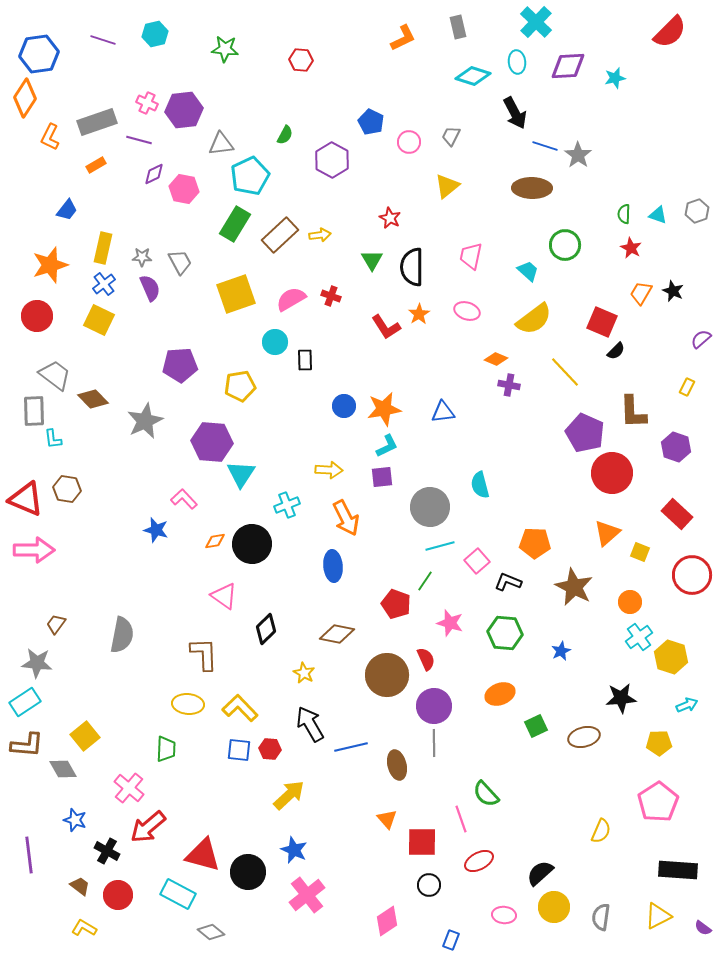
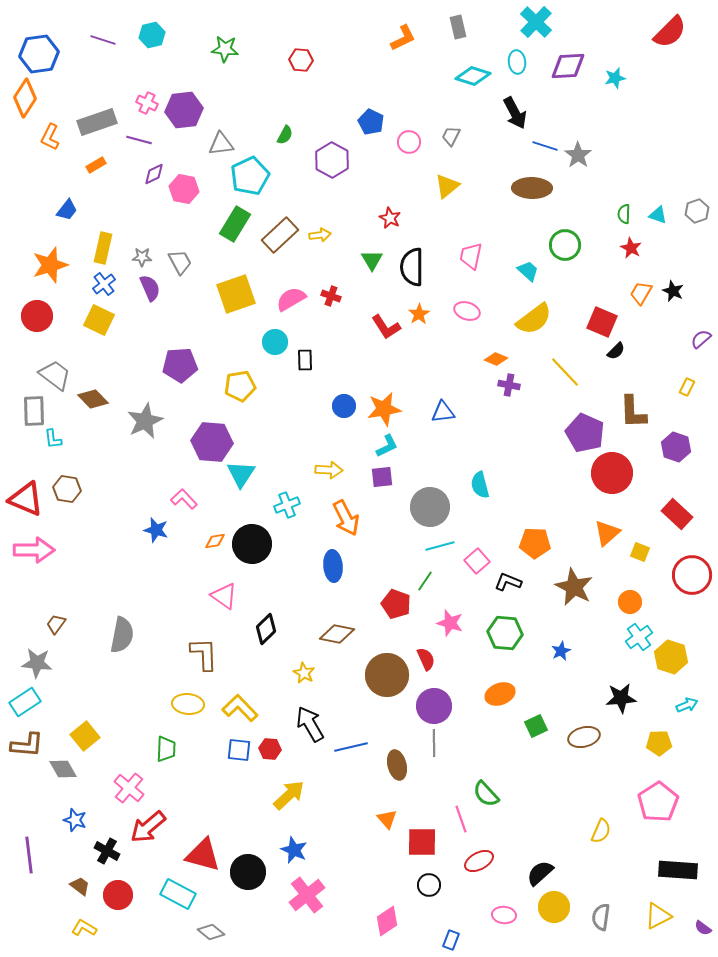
cyan hexagon at (155, 34): moved 3 px left, 1 px down
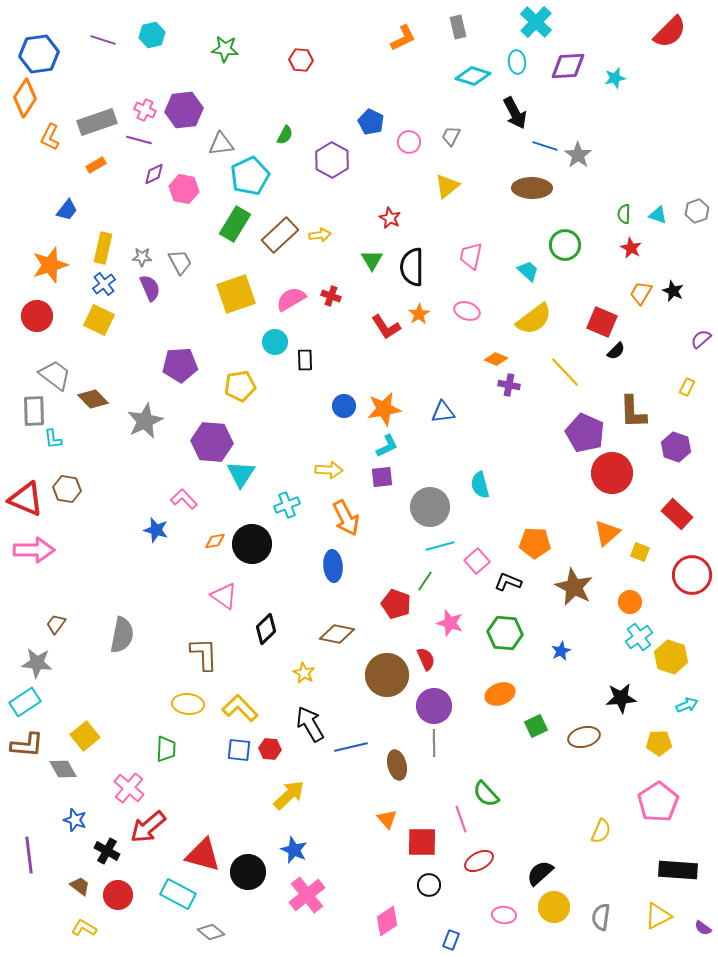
pink cross at (147, 103): moved 2 px left, 7 px down
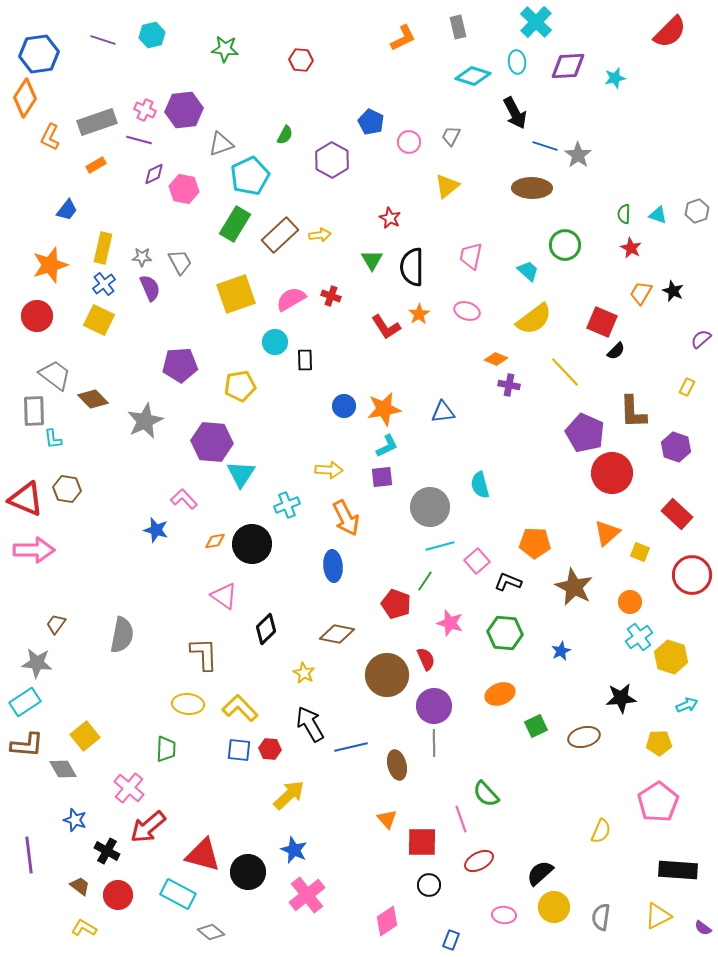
gray triangle at (221, 144): rotated 12 degrees counterclockwise
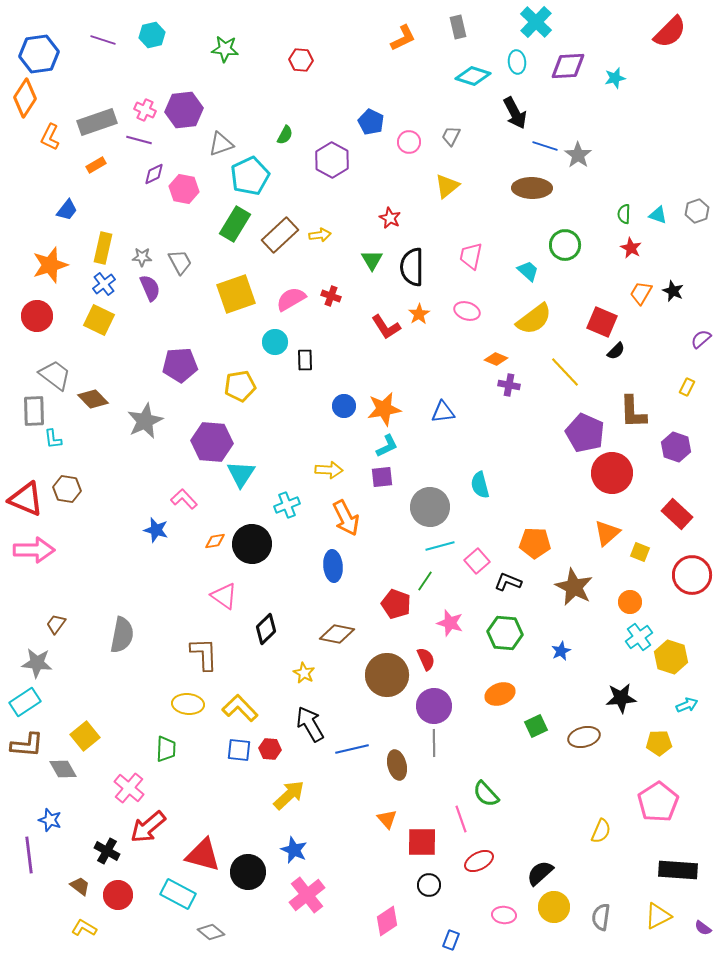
blue line at (351, 747): moved 1 px right, 2 px down
blue star at (75, 820): moved 25 px left
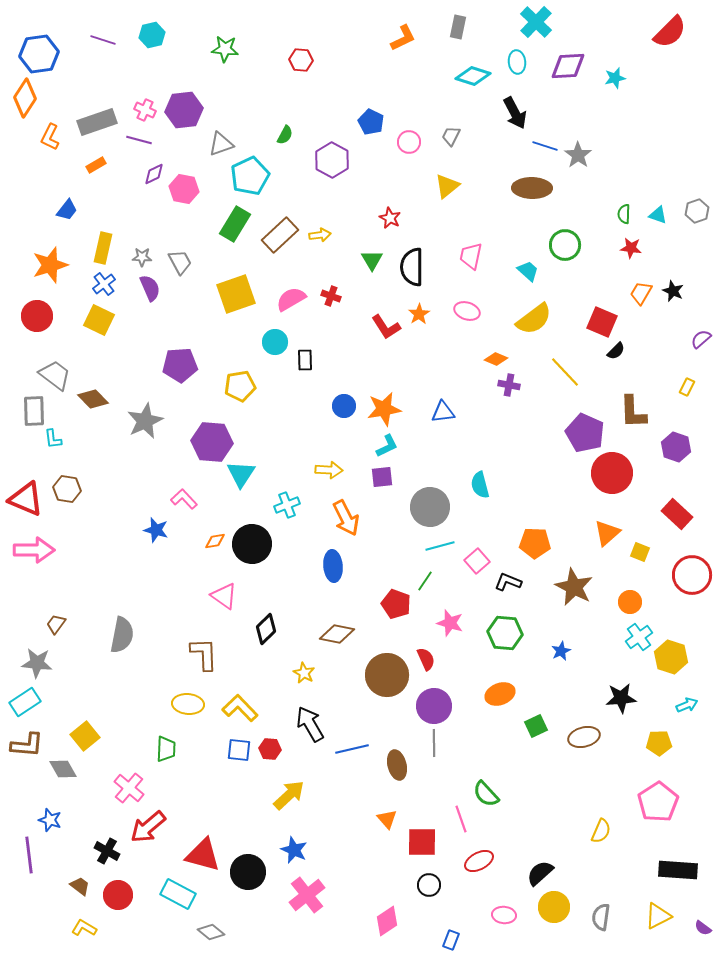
gray rectangle at (458, 27): rotated 25 degrees clockwise
red star at (631, 248): rotated 20 degrees counterclockwise
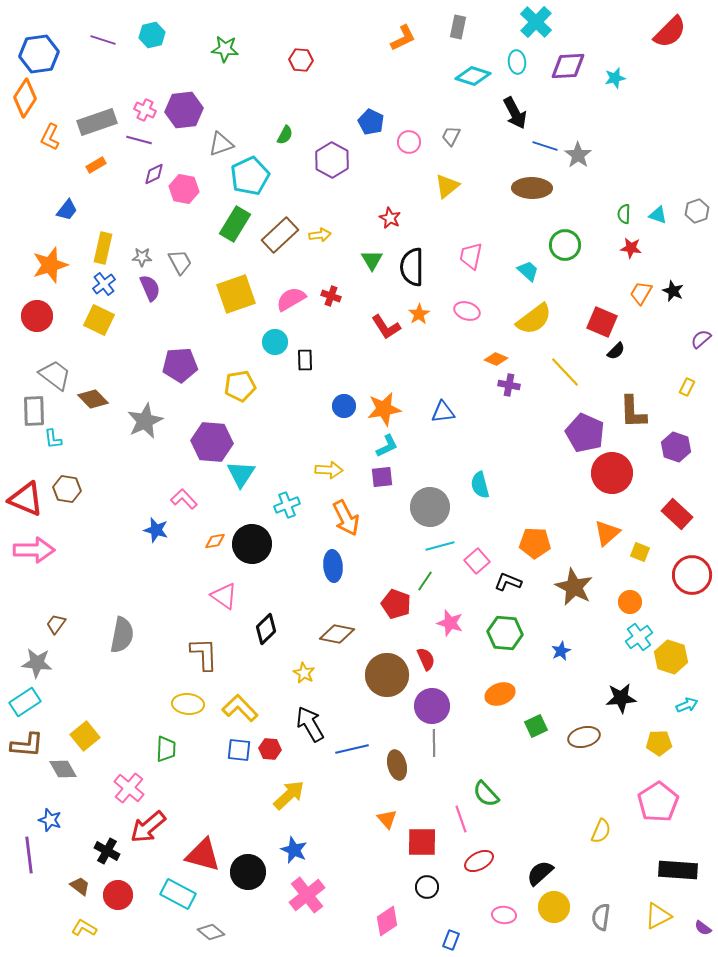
purple circle at (434, 706): moved 2 px left
black circle at (429, 885): moved 2 px left, 2 px down
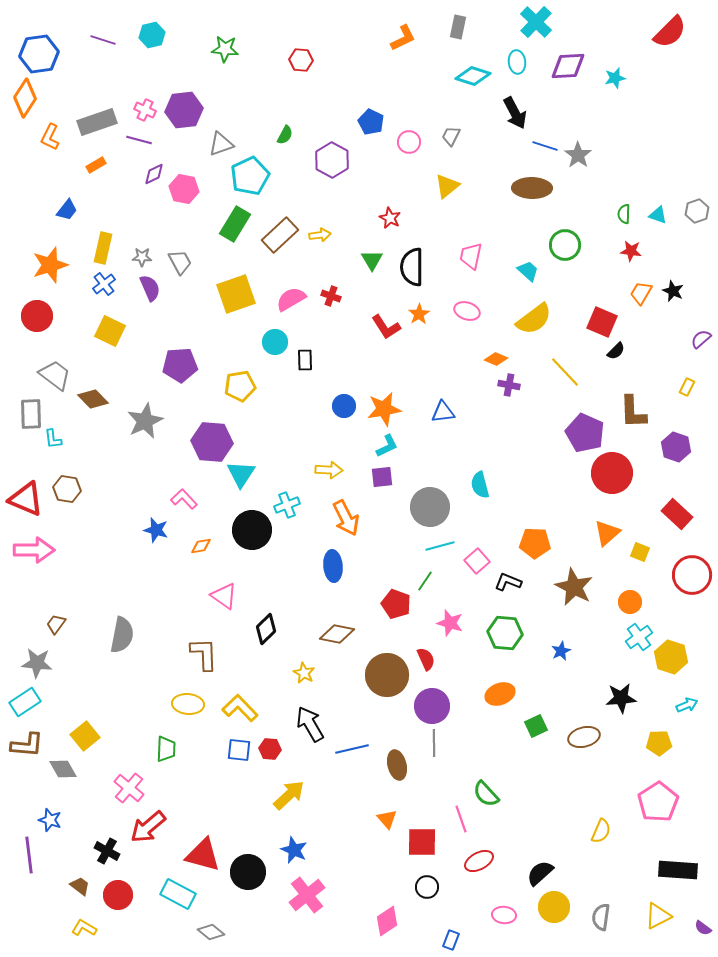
red star at (631, 248): moved 3 px down
yellow square at (99, 320): moved 11 px right, 11 px down
gray rectangle at (34, 411): moved 3 px left, 3 px down
orange diamond at (215, 541): moved 14 px left, 5 px down
black circle at (252, 544): moved 14 px up
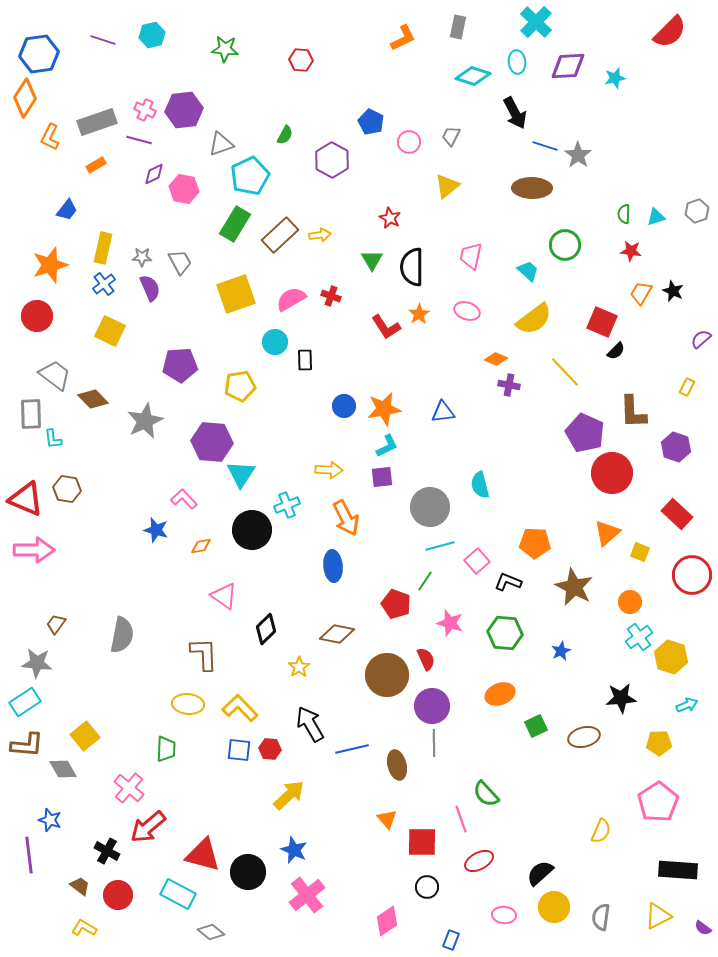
cyan triangle at (658, 215): moved 2 px left, 2 px down; rotated 36 degrees counterclockwise
yellow star at (304, 673): moved 5 px left, 6 px up; rotated 10 degrees clockwise
